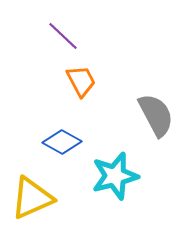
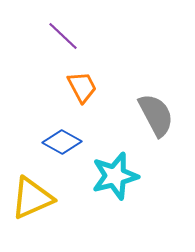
orange trapezoid: moved 1 px right, 6 px down
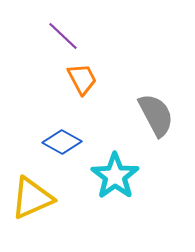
orange trapezoid: moved 8 px up
cyan star: rotated 21 degrees counterclockwise
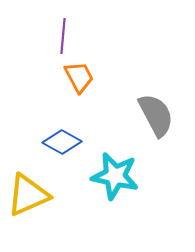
purple line: rotated 52 degrees clockwise
orange trapezoid: moved 3 px left, 2 px up
cyan star: rotated 24 degrees counterclockwise
yellow triangle: moved 4 px left, 3 px up
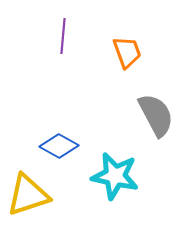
orange trapezoid: moved 48 px right, 25 px up; rotated 8 degrees clockwise
blue diamond: moved 3 px left, 4 px down
yellow triangle: rotated 6 degrees clockwise
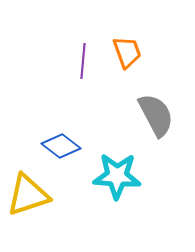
purple line: moved 20 px right, 25 px down
blue diamond: moved 2 px right; rotated 9 degrees clockwise
cyan star: moved 2 px right; rotated 9 degrees counterclockwise
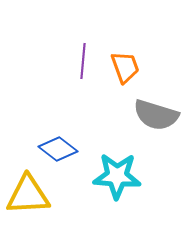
orange trapezoid: moved 2 px left, 15 px down
gray semicircle: rotated 135 degrees clockwise
blue diamond: moved 3 px left, 3 px down
yellow triangle: rotated 15 degrees clockwise
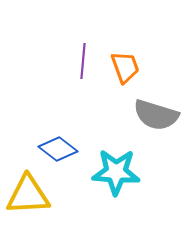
cyan star: moved 1 px left, 4 px up
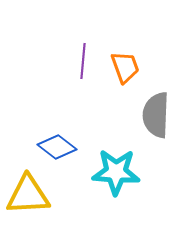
gray semicircle: rotated 75 degrees clockwise
blue diamond: moved 1 px left, 2 px up
